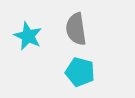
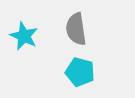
cyan star: moved 4 px left
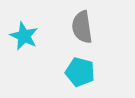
gray semicircle: moved 6 px right, 2 px up
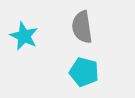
cyan pentagon: moved 4 px right
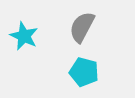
gray semicircle: rotated 36 degrees clockwise
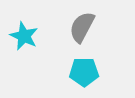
cyan pentagon: rotated 16 degrees counterclockwise
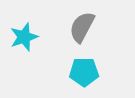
cyan star: moved 1 px down; rotated 28 degrees clockwise
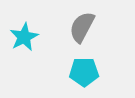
cyan star: rotated 8 degrees counterclockwise
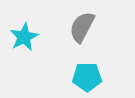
cyan pentagon: moved 3 px right, 5 px down
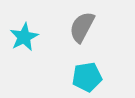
cyan pentagon: rotated 8 degrees counterclockwise
